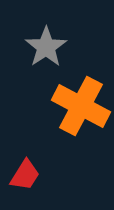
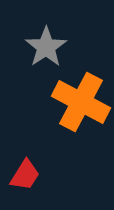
orange cross: moved 4 px up
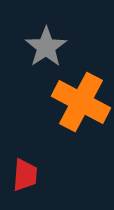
red trapezoid: rotated 28 degrees counterclockwise
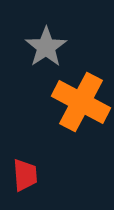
red trapezoid: rotated 8 degrees counterclockwise
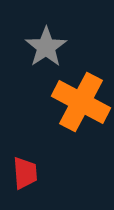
red trapezoid: moved 2 px up
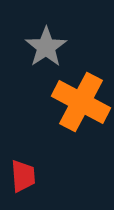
red trapezoid: moved 2 px left, 3 px down
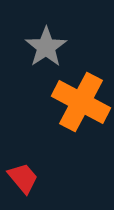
red trapezoid: moved 2 px down; rotated 36 degrees counterclockwise
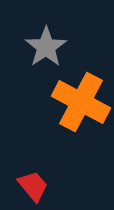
red trapezoid: moved 10 px right, 8 px down
